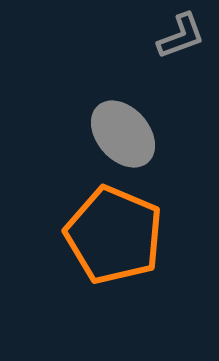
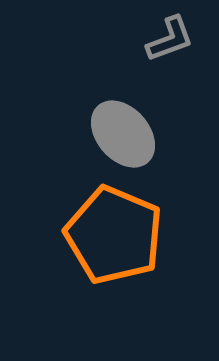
gray L-shape: moved 11 px left, 3 px down
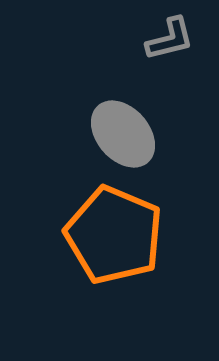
gray L-shape: rotated 6 degrees clockwise
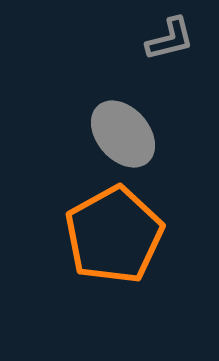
orange pentagon: rotated 20 degrees clockwise
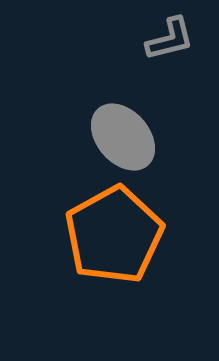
gray ellipse: moved 3 px down
